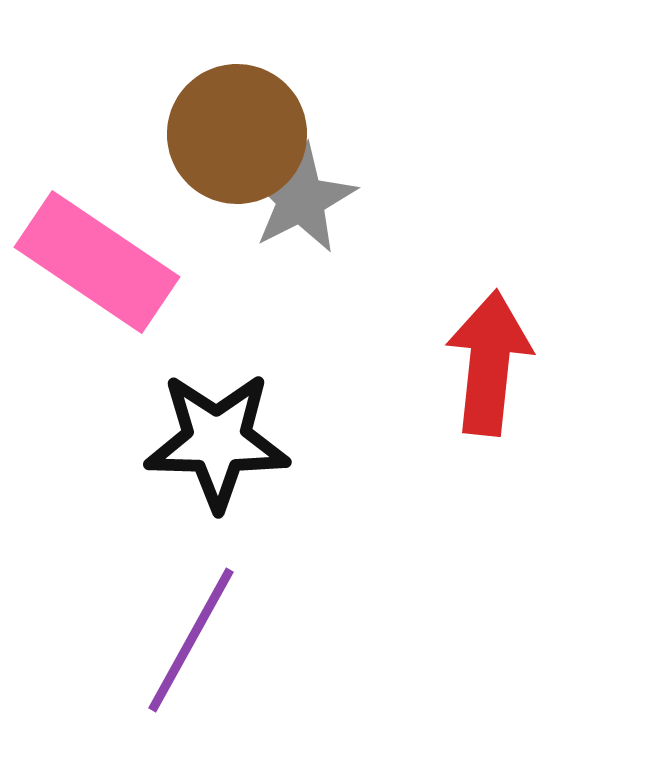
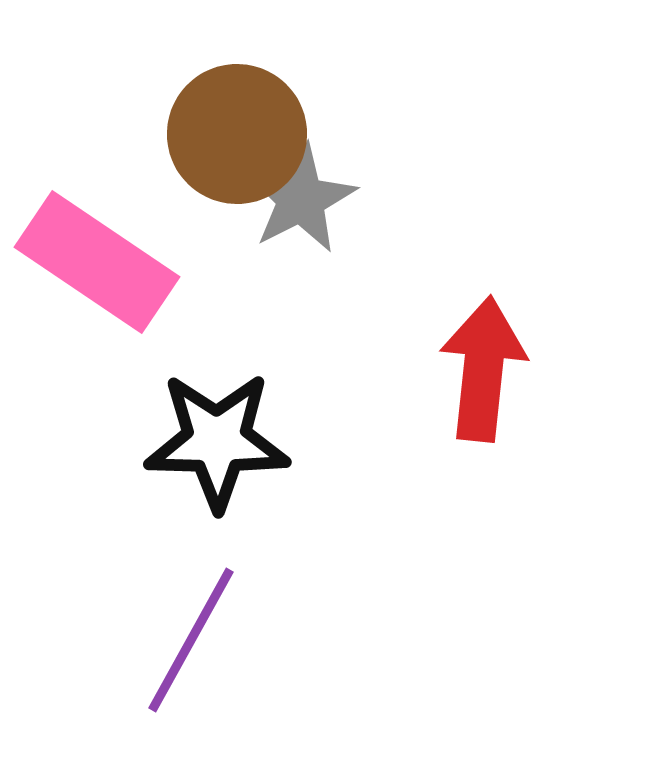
red arrow: moved 6 px left, 6 px down
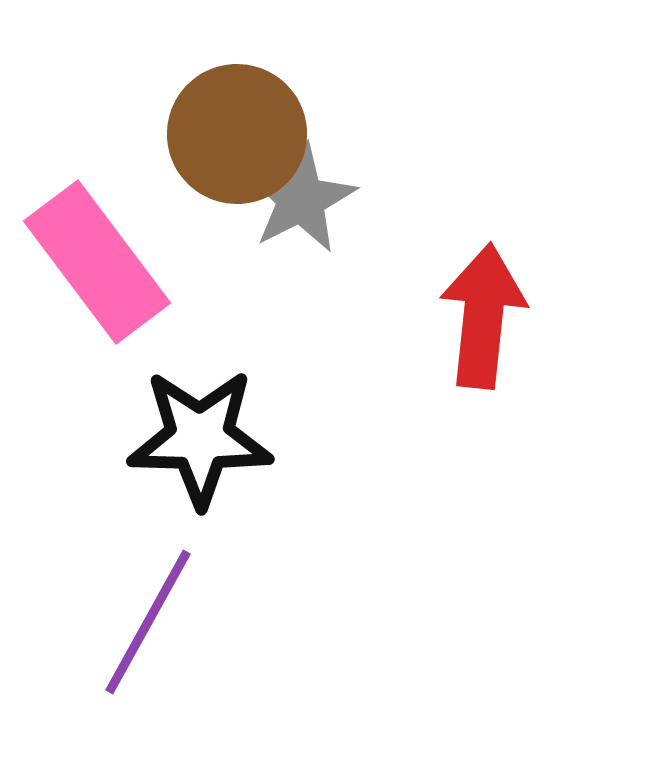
pink rectangle: rotated 19 degrees clockwise
red arrow: moved 53 px up
black star: moved 17 px left, 3 px up
purple line: moved 43 px left, 18 px up
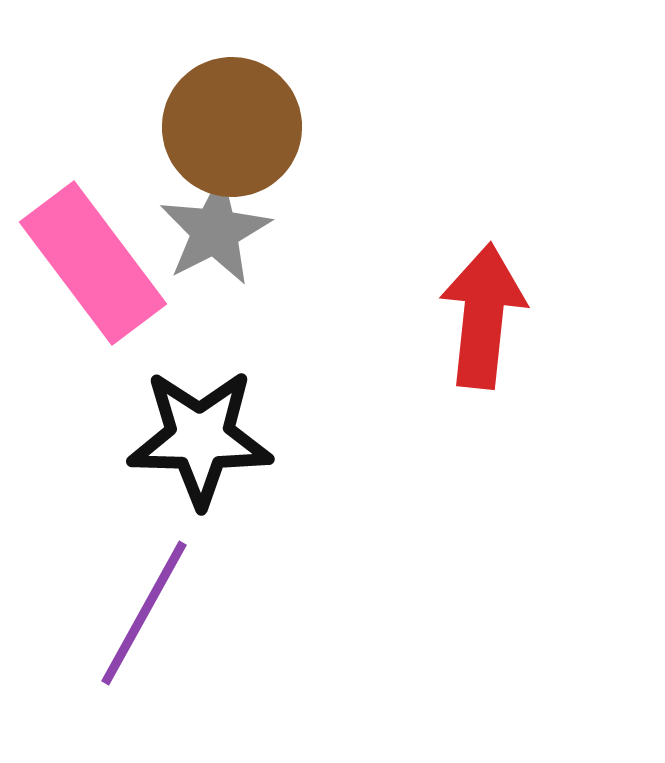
brown circle: moved 5 px left, 7 px up
gray star: moved 86 px left, 32 px down
pink rectangle: moved 4 px left, 1 px down
purple line: moved 4 px left, 9 px up
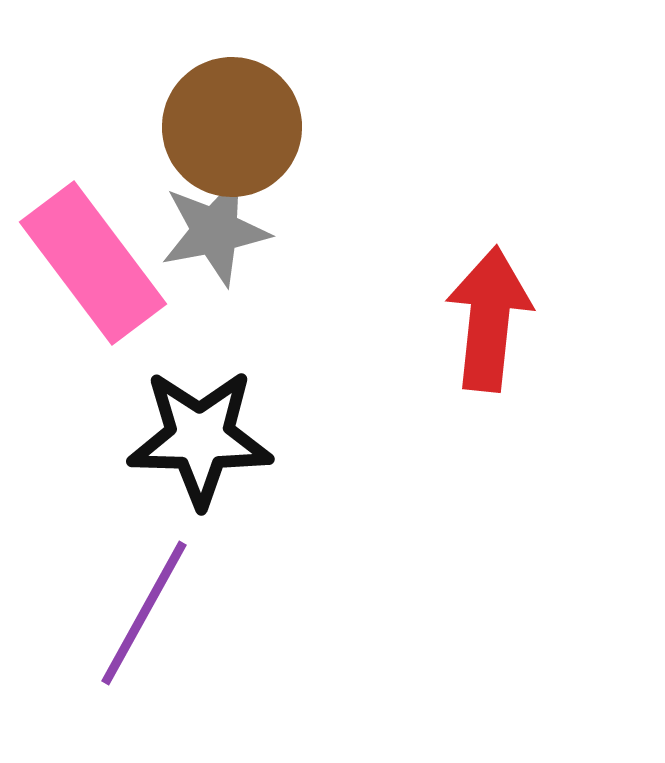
gray star: rotated 16 degrees clockwise
red arrow: moved 6 px right, 3 px down
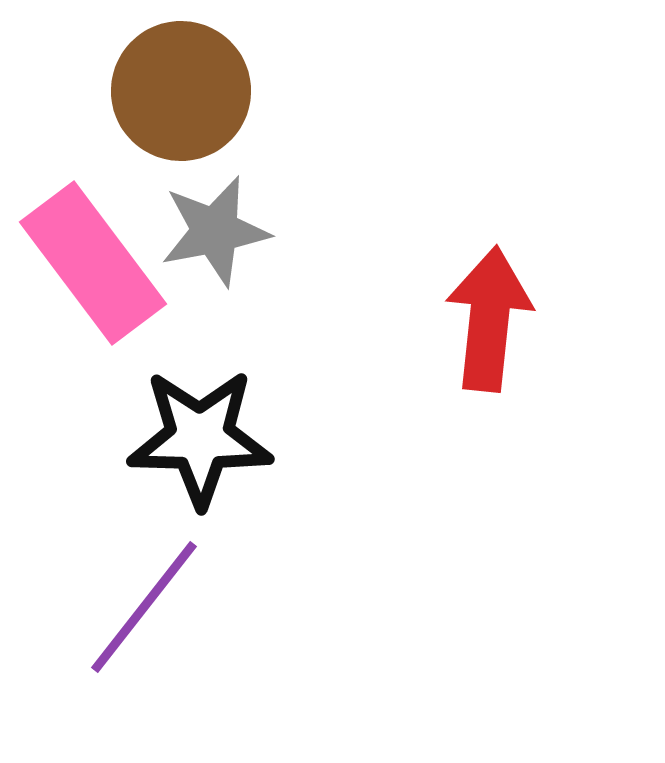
brown circle: moved 51 px left, 36 px up
purple line: moved 6 px up; rotated 9 degrees clockwise
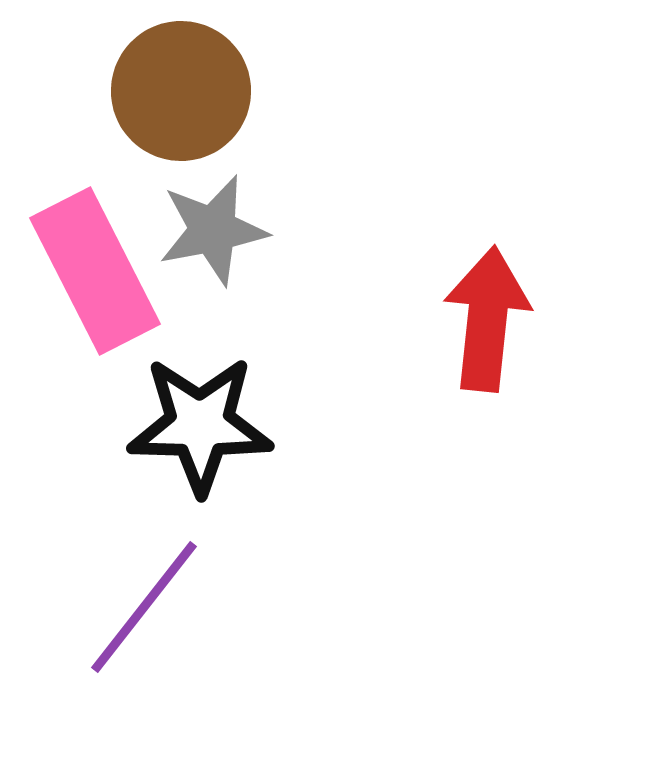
gray star: moved 2 px left, 1 px up
pink rectangle: moved 2 px right, 8 px down; rotated 10 degrees clockwise
red arrow: moved 2 px left
black star: moved 13 px up
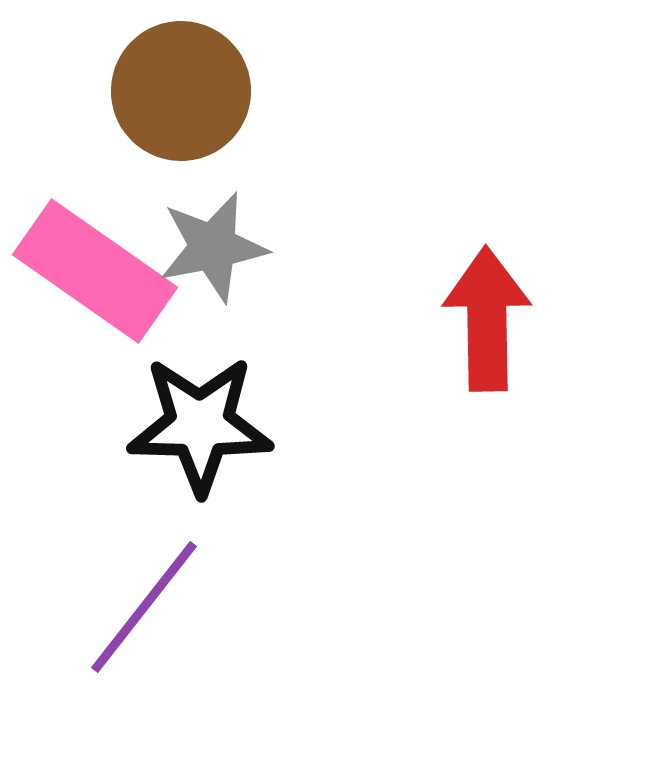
gray star: moved 17 px down
pink rectangle: rotated 28 degrees counterclockwise
red arrow: rotated 7 degrees counterclockwise
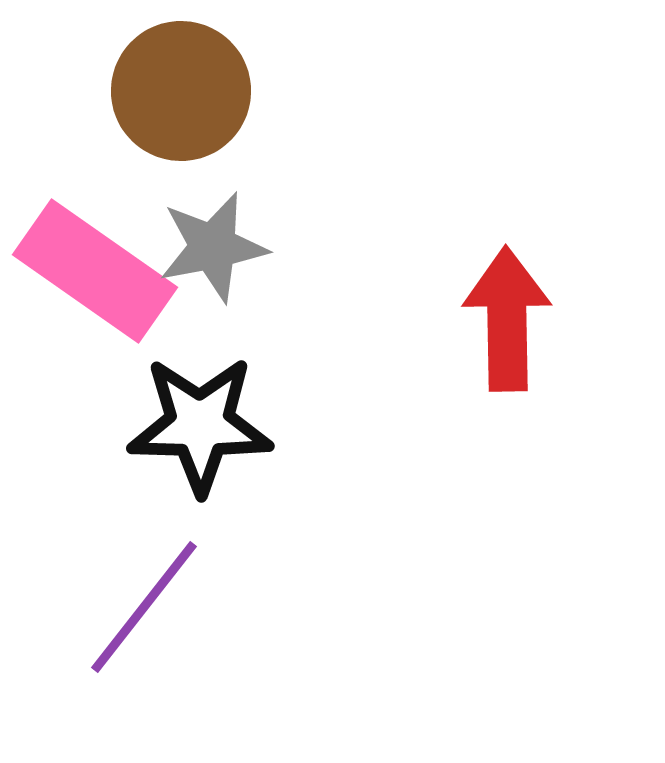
red arrow: moved 20 px right
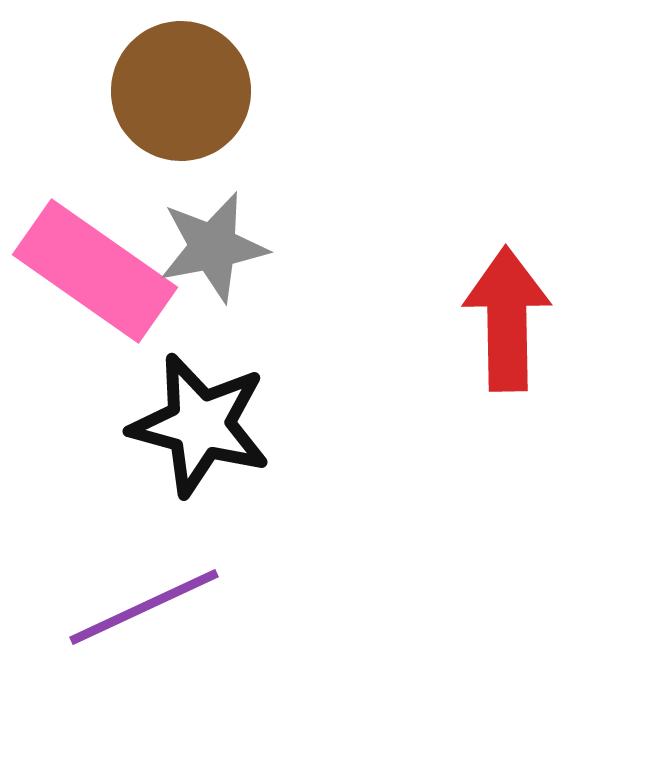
black star: rotated 14 degrees clockwise
purple line: rotated 27 degrees clockwise
